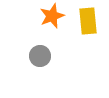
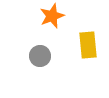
yellow rectangle: moved 24 px down
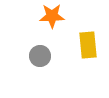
orange star: rotated 20 degrees clockwise
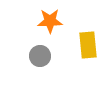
orange star: moved 2 px left, 5 px down
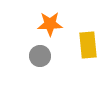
orange star: moved 3 px down
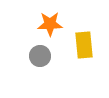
yellow rectangle: moved 4 px left
